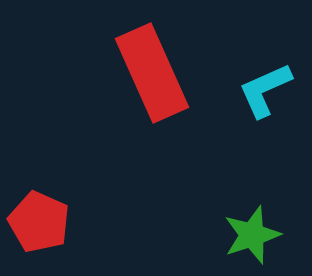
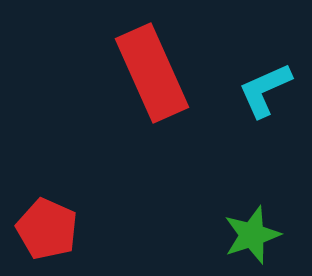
red pentagon: moved 8 px right, 7 px down
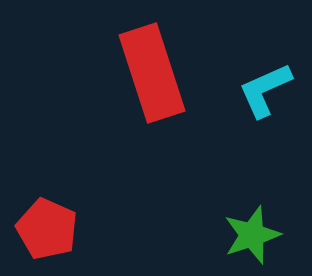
red rectangle: rotated 6 degrees clockwise
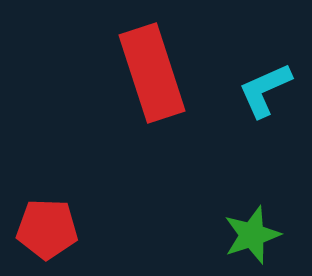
red pentagon: rotated 22 degrees counterclockwise
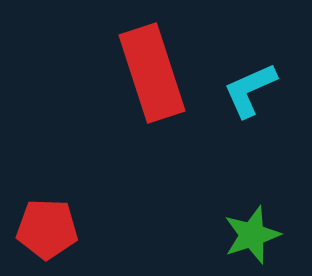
cyan L-shape: moved 15 px left
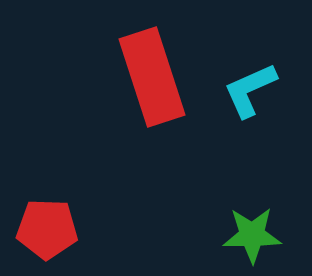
red rectangle: moved 4 px down
green star: rotated 18 degrees clockwise
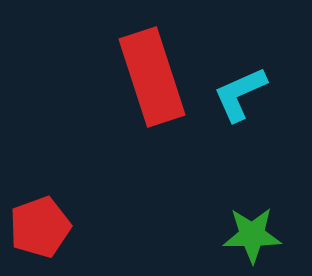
cyan L-shape: moved 10 px left, 4 px down
red pentagon: moved 7 px left, 2 px up; rotated 22 degrees counterclockwise
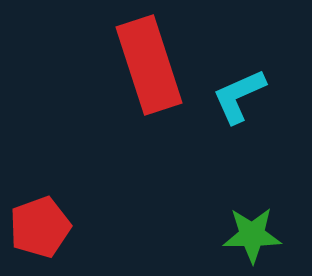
red rectangle: moved 3 px left, 12 px up
cyan L-shape: moved 1 px left, 2 px down
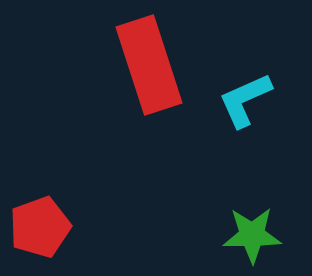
cyan L-shape: moved 6 px right, 4 px down
